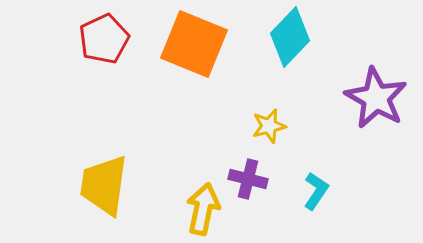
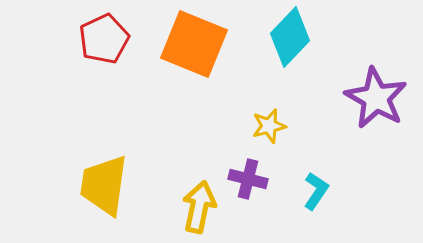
yellow arrow: moved 4 px left, 2 px up
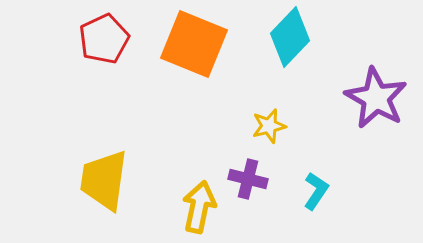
yellow trapezoid: moved 5 px up
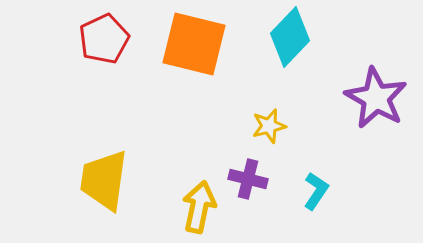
orange square: rotated 8 degrees counterclockwise
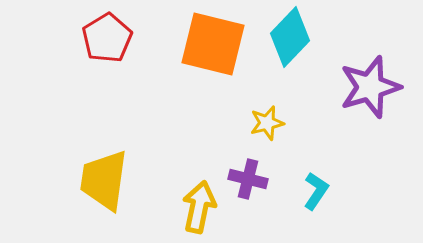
red pentagon: moved 3 px right, 1 px up; rotated 6 degrees counterclockwise
orange square: moved 19 px right
purple star: moved 6 px left, 11 px up; rotated 26 degrees clockwise
yellow star: moved 2 px left, 3 px up
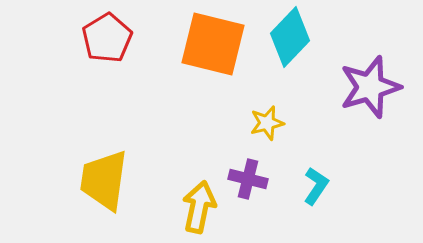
cyan L-shape: moved 5 px up
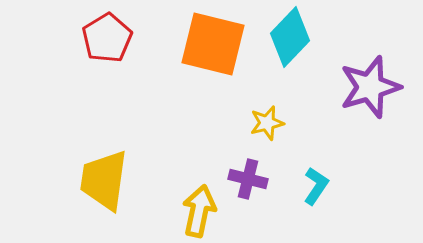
yellow arrow: moved 4 px down
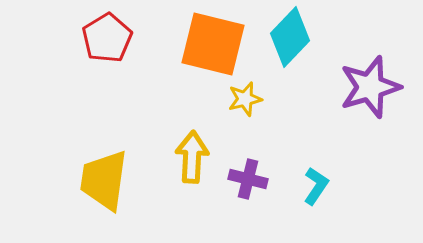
yellow star: moved 22 px left, 24 px up
yellow arrow: moved 7 px left, 54 px up; rotated 9 degrees counterclockwise
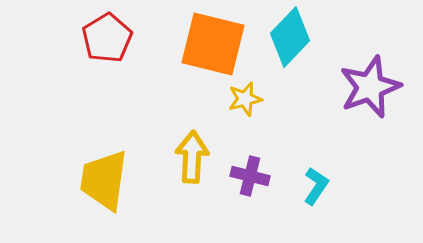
purple star: rotated 4 degrees counterclockwise
purple cross: moved 2 px right, 3 px up
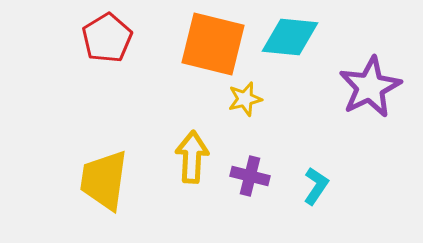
cyan diamond: rotated 52 degrees clockwise
purple star: rotated 6 degrees counterclockwise
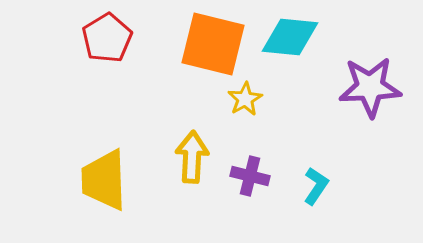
purple star: rotated 24 degrees clockwise
yellow star: rotated 16 degrees counterclockwise
yellow trapezoid: rotated 10 degrees counterclockwise
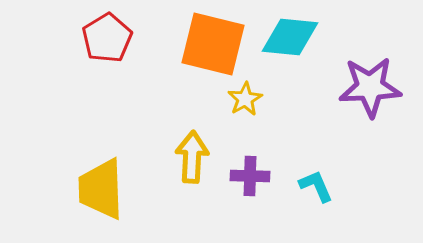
purple cross: rotated 12 degrees counterclockwise
yellow trapezoid: moved 3 px left, 9 px down
cyan L-shape: rotated 57 degrees counterclockwise
